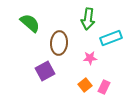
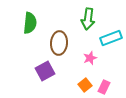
green semicircle: rotated 55 degrees clockwise
pink star: rotated 16 degrees counterclockwise
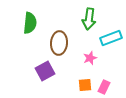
green arrow: moved 1 px right
orange square: rotated 32 degrees clockwise
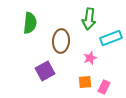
brown ellipse: moved 2 px right, 2 px up
orange square: moved 3 px up
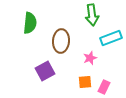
green arrow: moved 3 px right, 4 px up; rotated 15 degrees counterclockwise
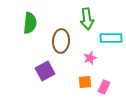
green arrow: moved 5 px left, 4 px down
cyan rectangle: rotated 20 degrees clockwise
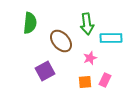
green arrow: moved 5 px down
brown ellipse: rotated 45 degrees counterclockwise
pink rectangle: moved 1 px right, 7 px up
